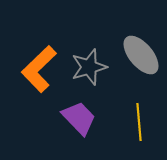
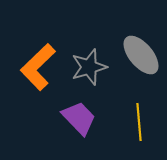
orange L-shape: moved 1 px left, 2 px up
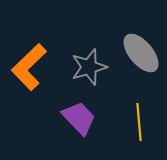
gray ellipse: moved 2 px up
orange L-shape: moved 9 px left
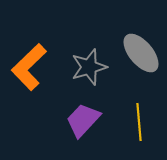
purple trapezoid: moved 4 px right, 2 px down; rotated 93 degrees counterclockwise
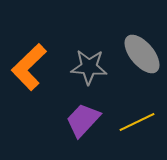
gray ellipse: moved 1 px right, 1 px down
gray star: rotated 21 degrees clockwise
yellow line: moved 2 px left; rotated 69 degrees clockwise
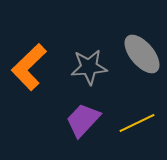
gray star: rotated 9 degrees counterclockwise
yellow line: moved 1 px down
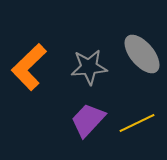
purple trapezoid: moved 5 px right
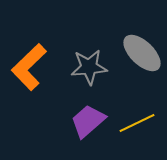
gray ellipse: moved 1 px up; rotated 6 degrees counterclockwise
purple trapezoid: moved 1 px down; rotated 6 degrees clockwise
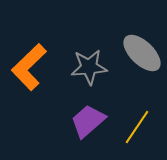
yellow line: moved 4 px down; rotated 30 degrees counterclockwise
